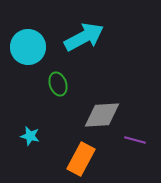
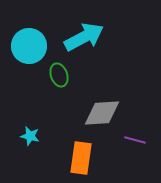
cyan circle: moved 1 px right, 1 px up
green ellipse: moved 1 px right, 9 px up
gray diamond: moved 2 px up
orange rectangle: moved 1 px up; rotated 20 degrees counterclockwise
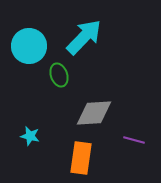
cyan arrow: rotated 18 degrees counterclockwise
gray diamond: moved 8 px left
purple line: moved 1 px left
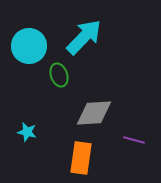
cyan star: moved 3 px left, 4 px up
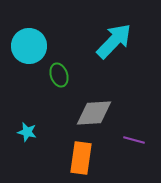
cyan arrow: moved 30 px right, 4 px down
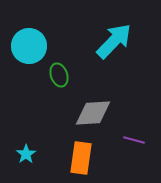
gray diamond: moved 1 px left
cyan star: moved 1 px left, 22 px down; rotated 24 degrees clockwise
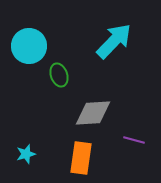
cyan star: rotated 18 degrees clockwise
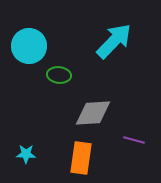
green ellipse: rotated 65 degrees counterclockwise
cyan star: rotated 18 degrees clockwise
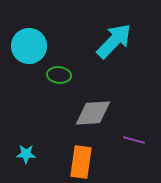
orange rectangle: moved 4 px down
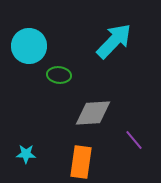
purple line: rotated 35 degrees clockwise
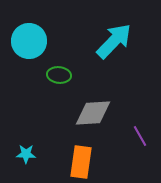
cyan circle: moved 5 px up
purple line: moved 6 px right, 4 px up; rotated 10 degrees clockwise
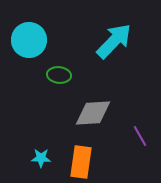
cyan circle: moved 1 px up
cyan star: moved 15 px right, 4 px down
